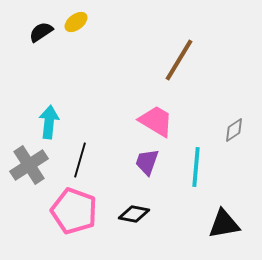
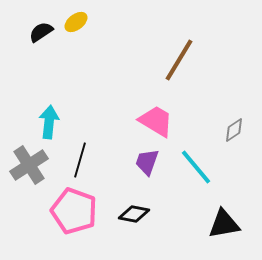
cyan line: rotated 45 degrees counterclockwise
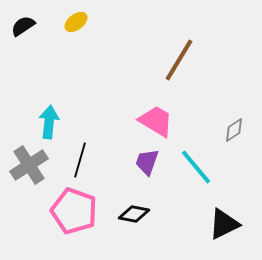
black semicircle: moved 18 px left, 6 px up
black triangle: rotated 16 degrees counterclockwise
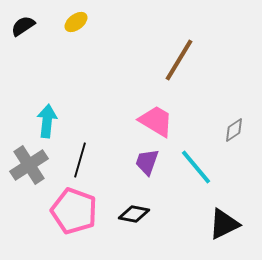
cyan arrow: moved 2 px left, 1 px up
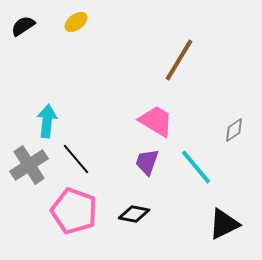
black line: moved 4 px left, 1 px up; rotated 56 degrees counterclockwise
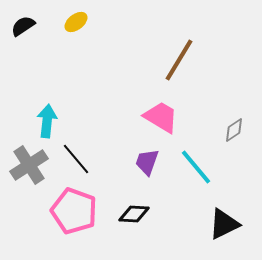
pink trapezoid: moved 5 px right, 4 px up
black diamond: rotated 8 degrees counterclockwise
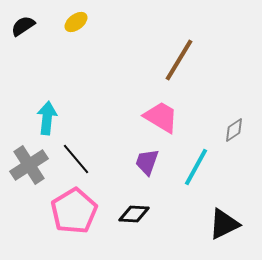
cyan arrow: moved 3 px up
cyan line: rotated 69 degrees clockwise
pink pentagon: rotated 21 degrees clockwise
